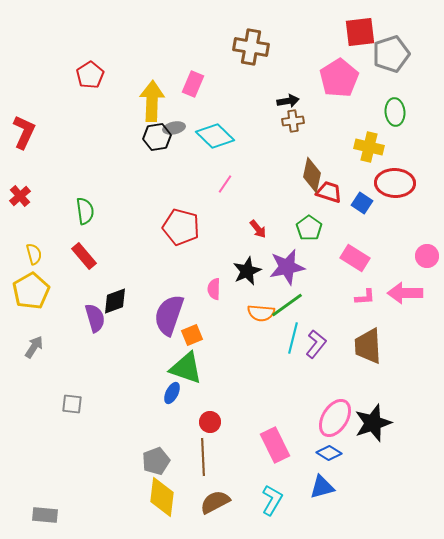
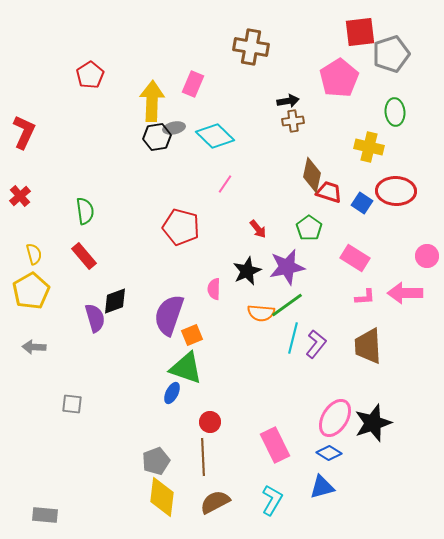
red ellipse at (395, 183): moved 1 px right, 8 px down
gray arrow at (34, 347): rotated 120 degrees counterclockwise
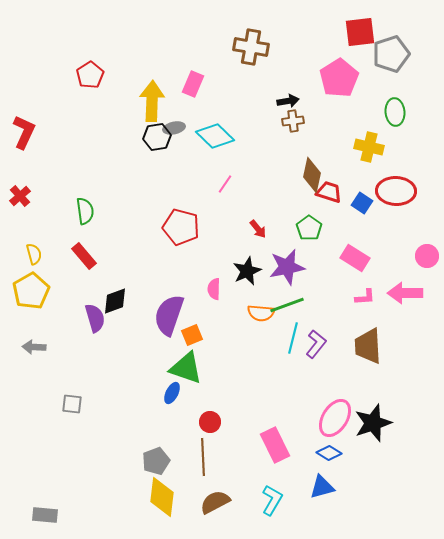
green line at (287, 305): rotated 16 degrees clockwise
